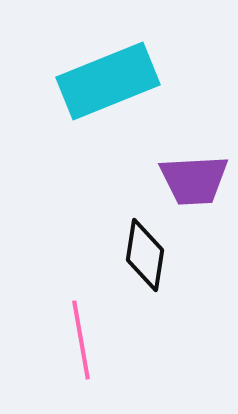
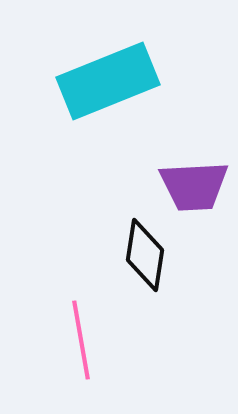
purple trapezoid: moved 6 px down
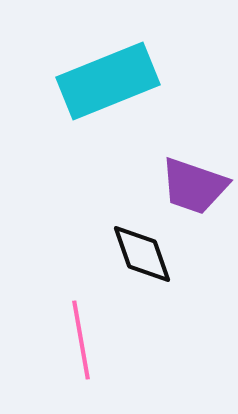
purple trapezoid: rotated 22 degrees clockwise
black diamond: moved 3 px left, 1 px up; rotated 28 degrees counterclockwise
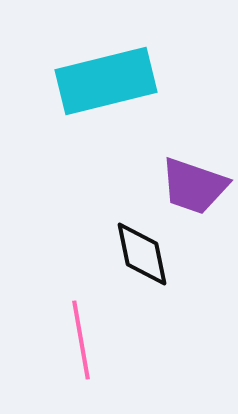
cyan rectangle: moved 2 px left; rotated 8 degrees clockwise
black diamond: rotated 8 degrees clockwise
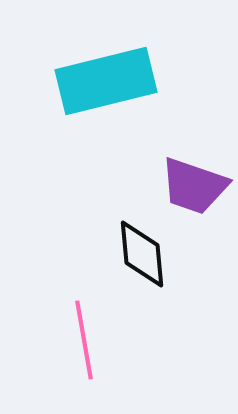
black diamond: rotated 6 degrees clockwise
pink line: moved 3 px right
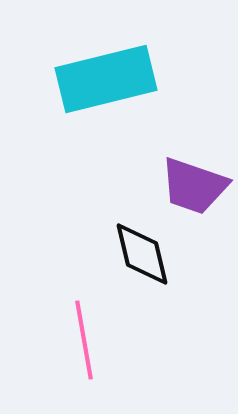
cyan rectangle: moved 2 px up
black diamond: rotated 8 degrees counterclockwise
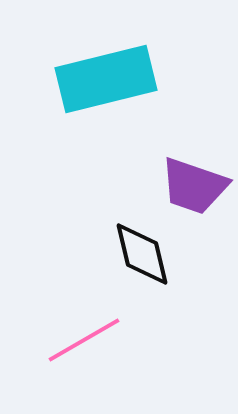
pink line: rotated 70 degrees clockwise
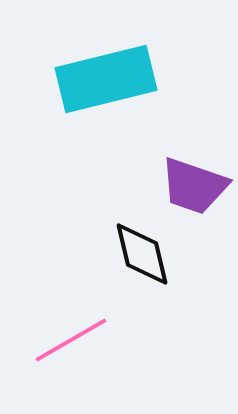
pink line: moved 13 px left
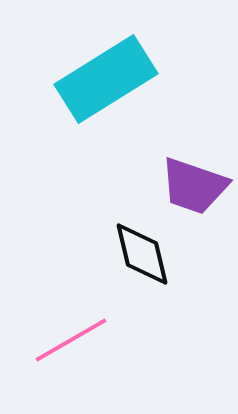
cyan rectangle: rotated 18 degrees counterclockwise
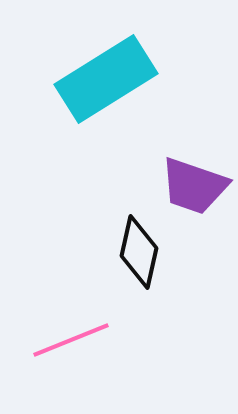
black diamond: moved 3 px left, 2 px up; rotated 26 degrees clockwise
pink line: rotated 8 degrees clockwise
